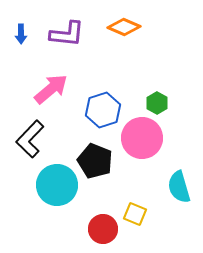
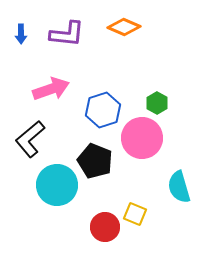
pink arrow: rotated 21 degrees clockwise
black L-shape: rotated 6 degrees clockwise
red circle: moved 2 px right, 2 px up
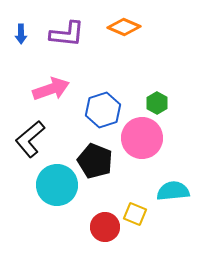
cyan semicircle: moved 6 px left, 4 px down; rotated 100 degrees clockwise
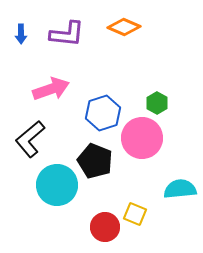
blue hexagon: moved 3 px down
cyan semicircle: moved 7 px right, 2 px up
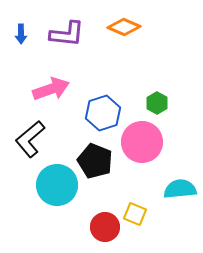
pink circle: moved 4 px down
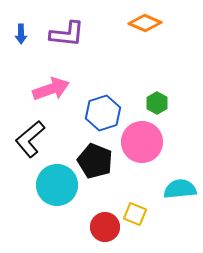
orange diamond: moved 21 px right, 4 px up
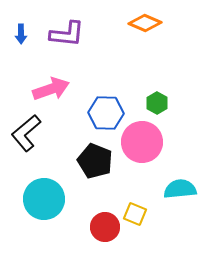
blue hexagon: moved 3 px right; rotated 20 degrees clockwise
black L-shape: moved 4 px left, 6 px up
cyan circle: moved 13 px left, 14 px down
